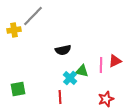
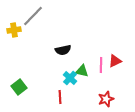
green square: moved 1 px right, 2 px up; rotated 28 degrees counterclockwise
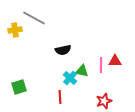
gray line: moved 1 px right, 2 px down; rotated 75 degrees clockwise
yellow cross: moved 1 px right
red triangle: rotated 24 degrees clockwise
green square: rotated 21 degrees clockwise
red star: moved 2 px left, 2 px down
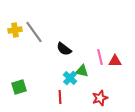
gray line: moved 14 px down; rotated 25 degrees clockwise
black semicircle: moved 1 px right, 1 px up; rotated 49 degrees clockwise
pink line: moved 1 px left, 8 px up; rotated 14 degrees counterclockwise
red star: moved 4 px left, 3 px up
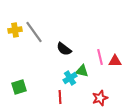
cyan cross: rotated 16 degrees clockwise
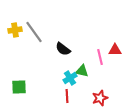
black semicircle: moved 1 px left
red triangle: moved 11 px up
green square: rotated 14 degrees clockwise
red line: moved 7 px right, 1 px up
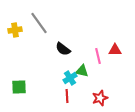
gray line: moved 5 px right, 9 px up
pink line: moved 2 px left, 1 px up
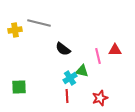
gray line: rotated 40 degrees counterclockwise
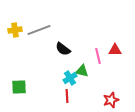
gray line: moved 7 px down; rotated 35 degrees counterclockwise
red star: moved 11 px right, 2 px down
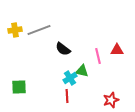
red triangle: moved 2 px right
